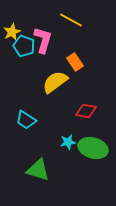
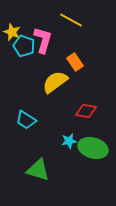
yellow star: rotated 24 degrees counterclockwise
cyan star: moved 1 px right, 1 px up
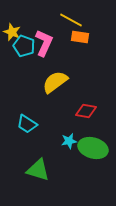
pink L-shape: moved 1 px right, 3 px down; rotated 8 degrees clockwise
orange rectangle: moved 5 px right, 25 px up; rotated 48 degrees counterclockwise
cyan trapezoid: moved 1 px right, 4 px down
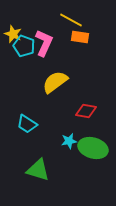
yellow star: moved 1 px right, 2 px down
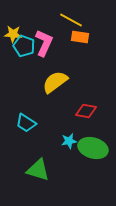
yellow star: rotated 18 degrees counterclockwise
cyan trapezoid: moved 1 px left, 1 px up
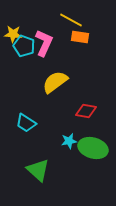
green triangle: rotated 25 degrees clockwise
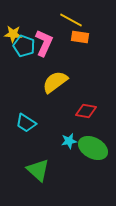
green ellipse: rotated 12 degrees clockwise
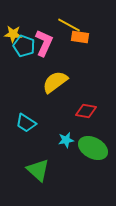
yellow line: moved 2 px left, 5 px down
cyan star: moved 3 px left, 1 px up
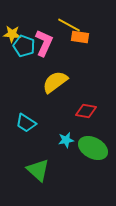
yellow star: moved 1 px left
